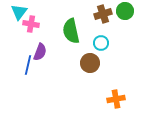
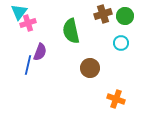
green circle: moved 5 px down
pink cross: moved 3 px left, 1 px up; rotated 28 degrees counterclockwise
cyan circle: moved 20 px right
brown circle: moved 5 px down
orange cross: rotated 30 degrees clockwise
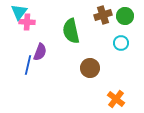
brown cross: moved 1 px down
pink cross: moved 1 px left, 1 px up; rotated 21 degrees clockwise
orange cross: rotated 18 degrees clockwise
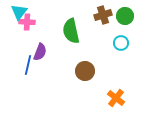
brown circle: moved 5 px left, 3 px down
orange cross: moved 1 px up
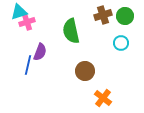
cyan triangle: rotated 36 degrees clockwise
pink cross: rotated 21 degrees counterclockwise
orange cross: moved 13 px left
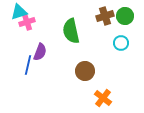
brown cross: moved 2 px right, 1 px down
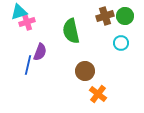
orange cross: moved 5 px left, 4 px up
